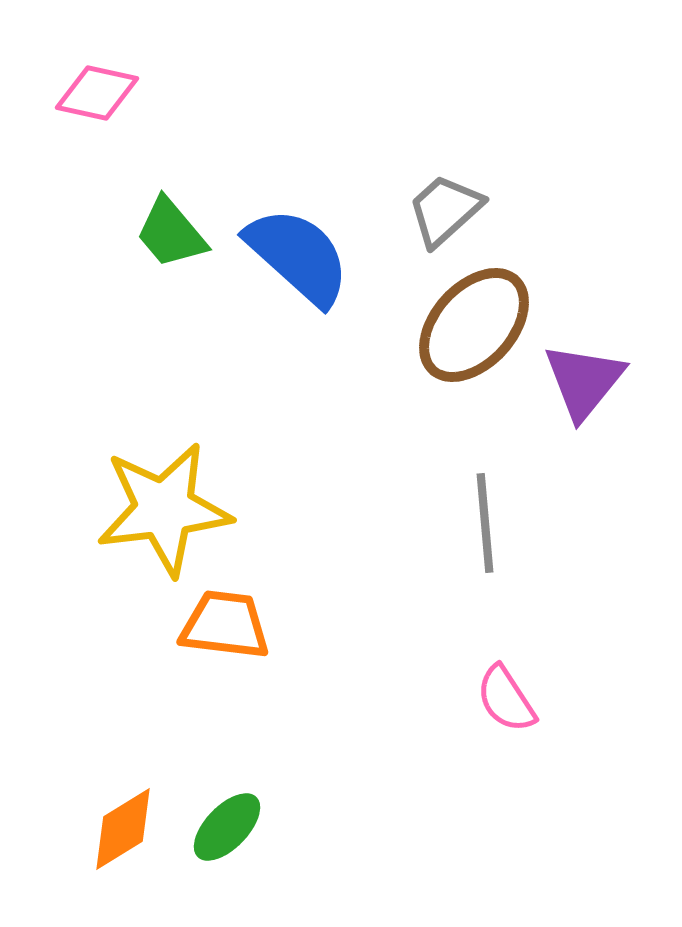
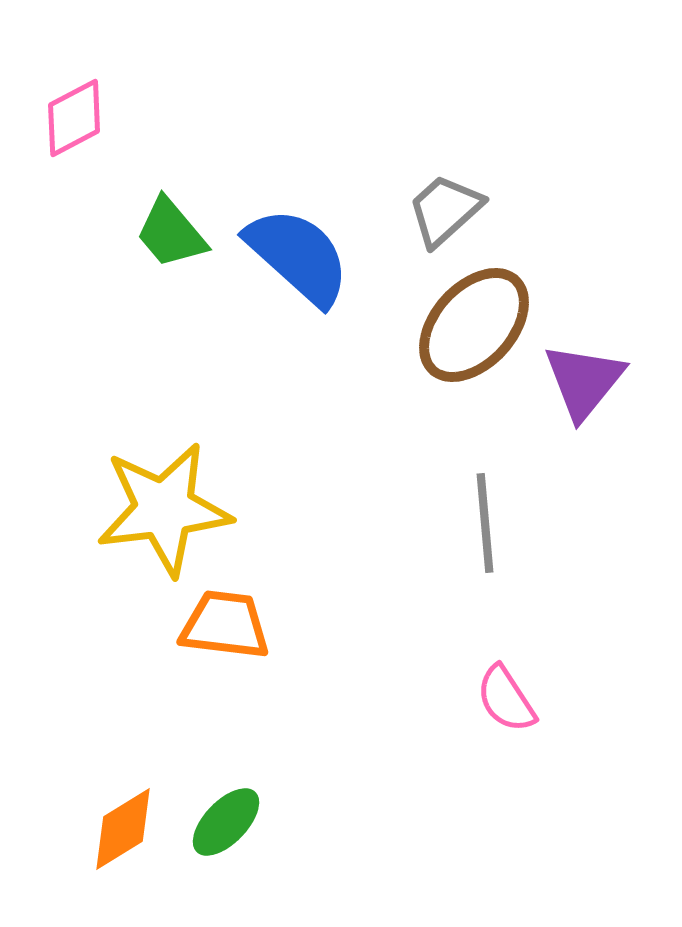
pink diamond: moved 23 px left, 25 px down; rotated 40 degrees counterclockwise
green ellipse: moved 1 px left, 5 px up
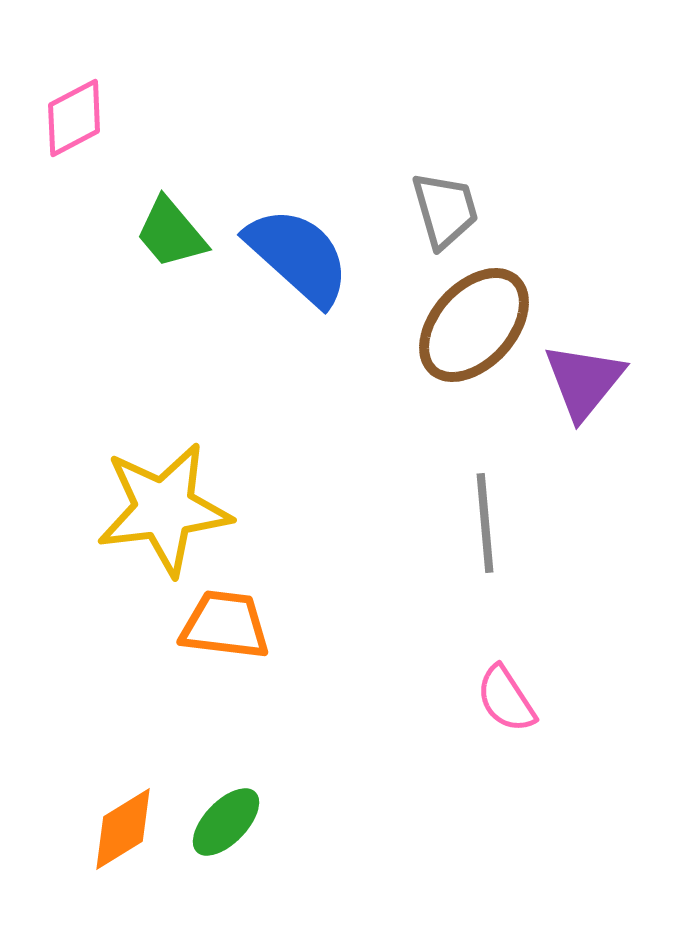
gray trapezoid: rotated 116 degrees clockwise
